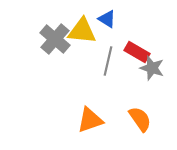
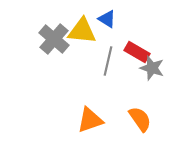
gray cross: moved 1 px left
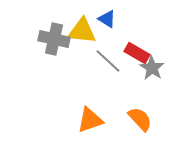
gray cross: rotated 28 degrees counterclockwise
red rectangle: moved 1 px down
gray line: rotated 60 degrees counterclockwise
gray star: rotated 15 degrees clockwise
orange semicircle: rotated 8 degrees counterclockwise
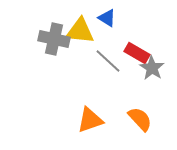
blue triangle: moved 1 px up
yellow triangle: moved 2 px left
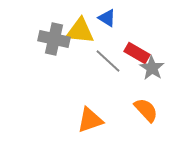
orange semicircle: moved 6 px right, 9 px up
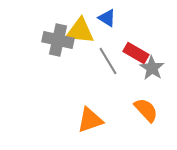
gray cross: moved 4 px right, 1 px down
red rectangle: moved 1 px left
gray line: rotated 16 degrees clockwise
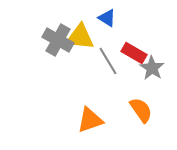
yellow triangle: moved 6 px down
gray cross: rotated 16 degrees clockwise
red rectangle: moved 2 px left
orange semicircle: moved 5 px left; rotated 8 degrees clockwise
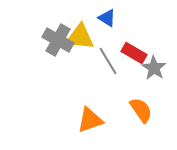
gray star: moved 2 px right
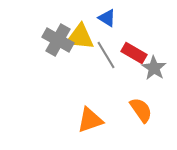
gray line: moved 2 px left, 6 px up
